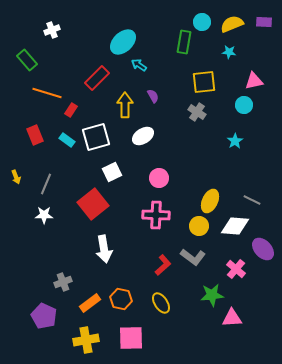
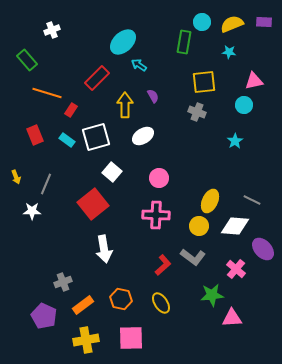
gray cross at (197, 112): rotated 12 degrees counterclockwise
white square at (112, 172): rotated 24 degrees counterclockwise
white star at (44, 215): moved 12 px left, 4 px up
orange rectangle at (90, 303): moved 7 px left, 2 px down
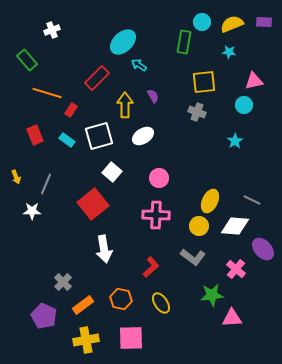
white square at (96, 137): moved 3 px right, 1 px up
red L-shape at (163, 265): moved 12 px left, 2 px down
gray cross at (63, 282): rotated 24 degrees counterclockwise
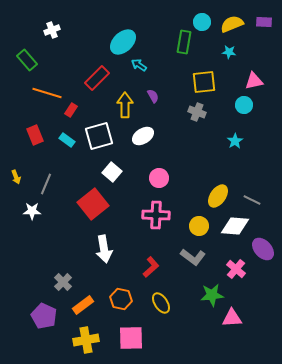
yellow ellipse at (210, 201): moved 8 px right, 5 px up; rotated 10 degrees clockwise
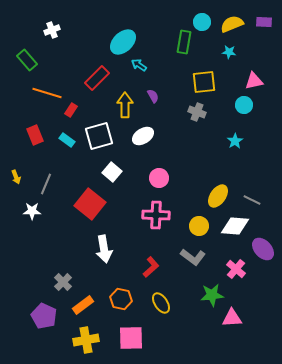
red square at (93, 204): moved 3 px left; rotated 12 degrees counterclockwise
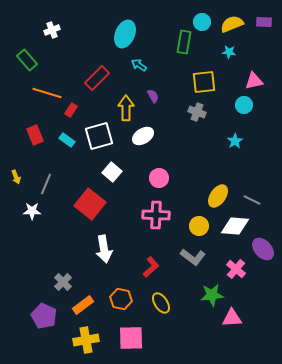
cyan ellipse at (123, 42): moved 2 px right, 8 px up; rotated 24 degrees counterclockwise
yellow arrow at (125, 105): moved 1 px right, 3 px down
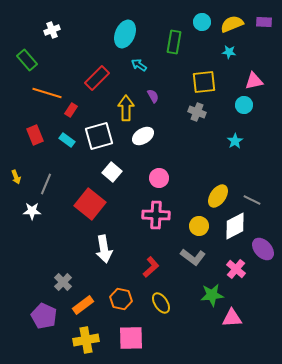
green rectangle at (184, 42): moved 10 px left
white diamond at (235, 226): rotated 32 degrees counterclockwise
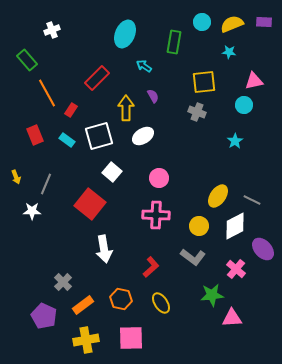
cyan arrow at (139, 65): moved 5 px right, 1 px down
orange line at (47, 93): rotated 44 degrees clockwise
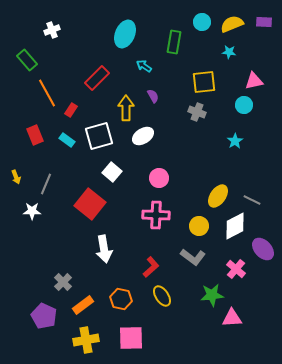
yellow ellipse at (161, 303): moved 1 px right, 7 px up
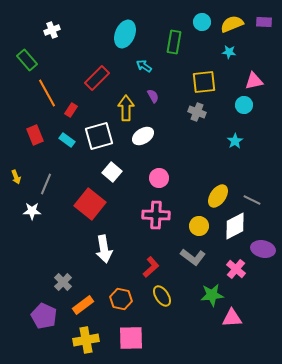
purple ellipse at (263, 249): rotated 35 degrees counterclockwise
